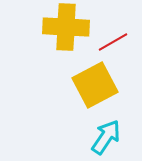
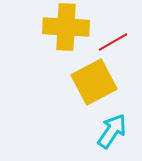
yellow square: moved 1 px left, 3 px up
cyan arrow: moved 6 px right, 6 px up
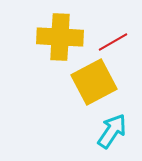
yellow cross: moved 6 px left, 10 px down
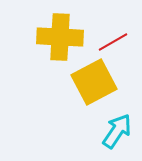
cyan arrow: moved 5 px right
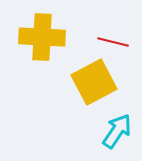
yellow cross: moved 18 px left
red line: rotated 44 degrees clockwise
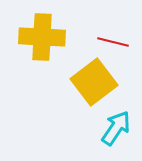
yellow square: rotated 9 degrees counterclockwise
cyan arrow: moved 1 px left, 3 px up
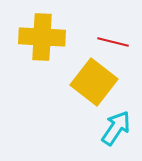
yellow square: rotated 15 degrees counterclockwise
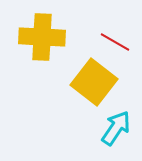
red line: moved 2 px right; rotated 16 degrees clockwise
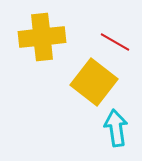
yellow cross: rotated 9 degrees counterclockwise
cyan arrow: rotated 42 degrees counterclockwise
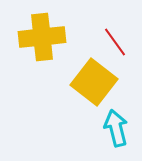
red line: rotated 24 degrees clockwise
cyan arrow: rotated 6 degrees counterclockwise
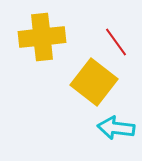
red line: moved 1 px right
cyan arrow: rotated 69 degrees counterclockwise
